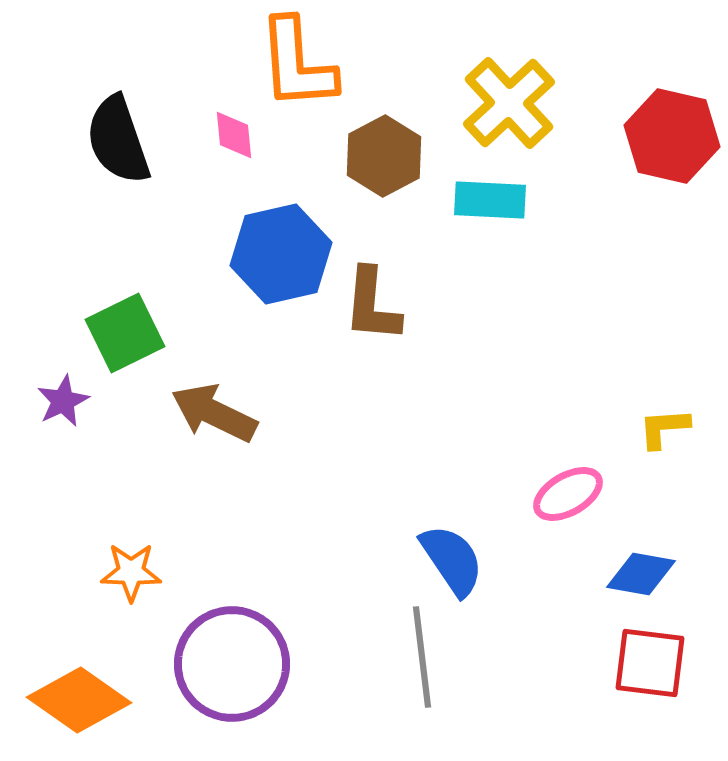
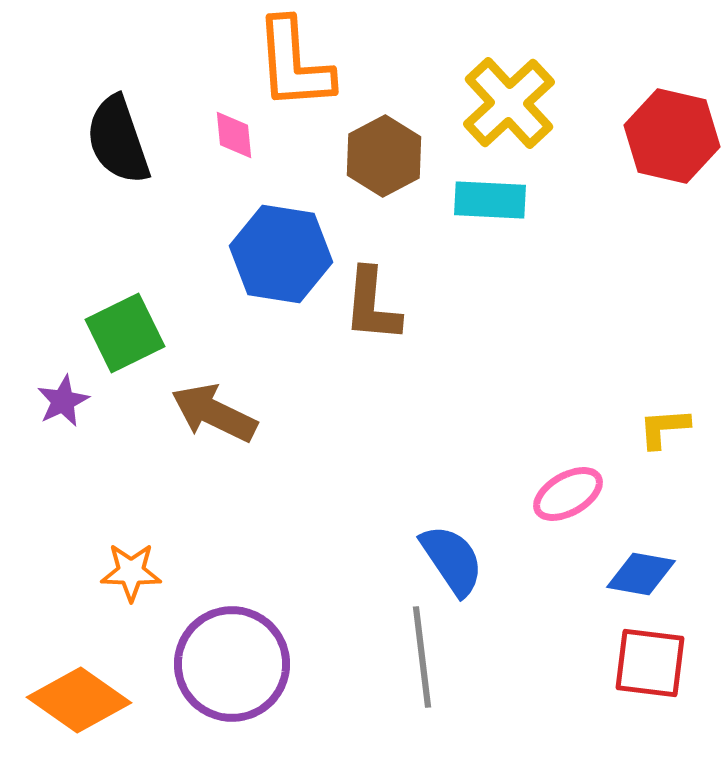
orange L-shape: moved 3 px left
blue hexagon: rotated 22 degrees clockwise
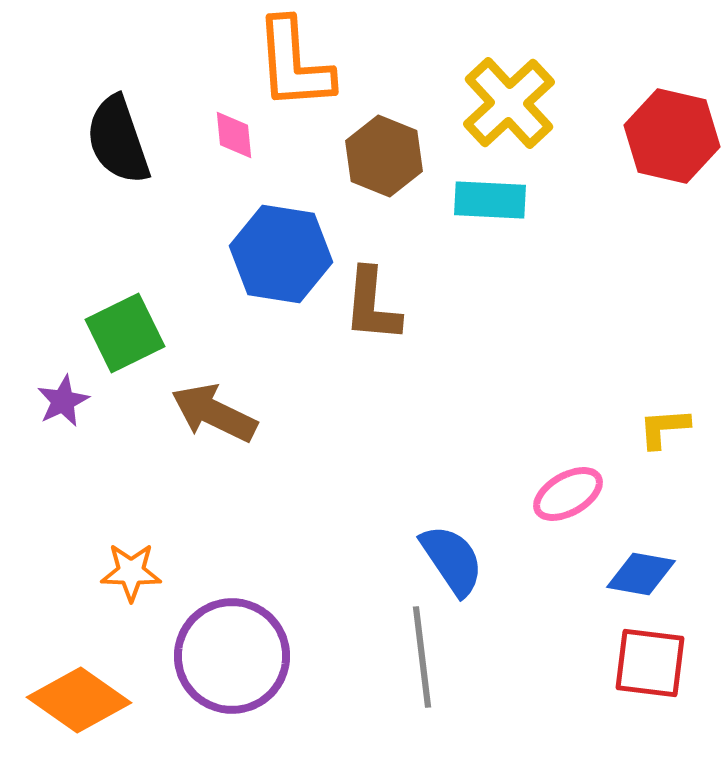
brown hexagon: rotated 10 degrees counterclockwise
purple circle: moved 8 px up
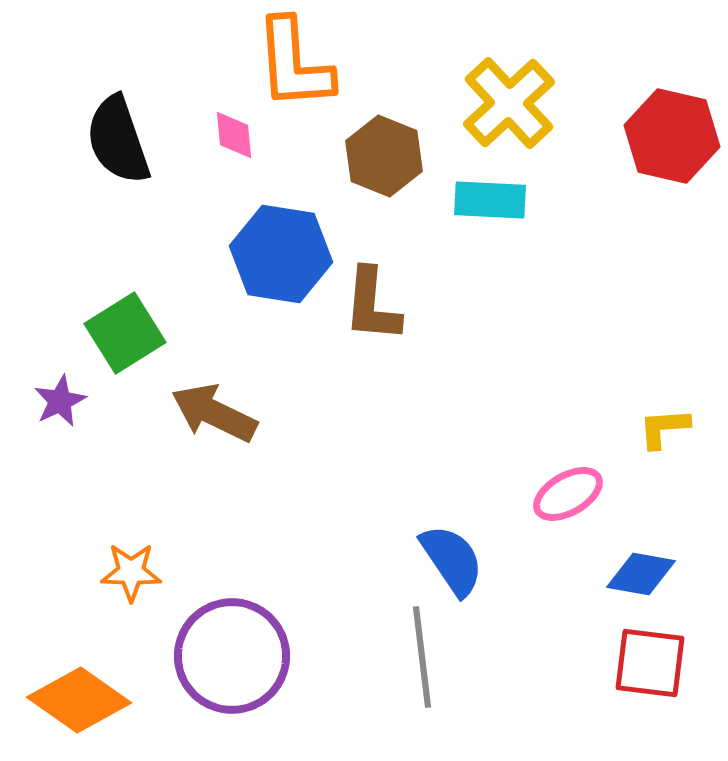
green square: rotated 6 degrees counterclockwise
purple star: moved 3 px left
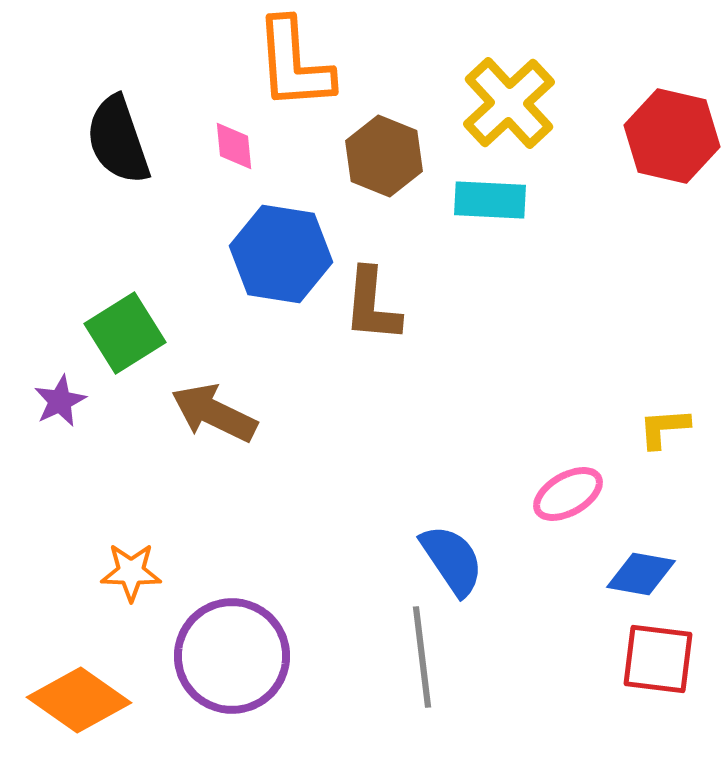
pink diamond: moved 11 px down
red square: moved 8 px right, 4 px up
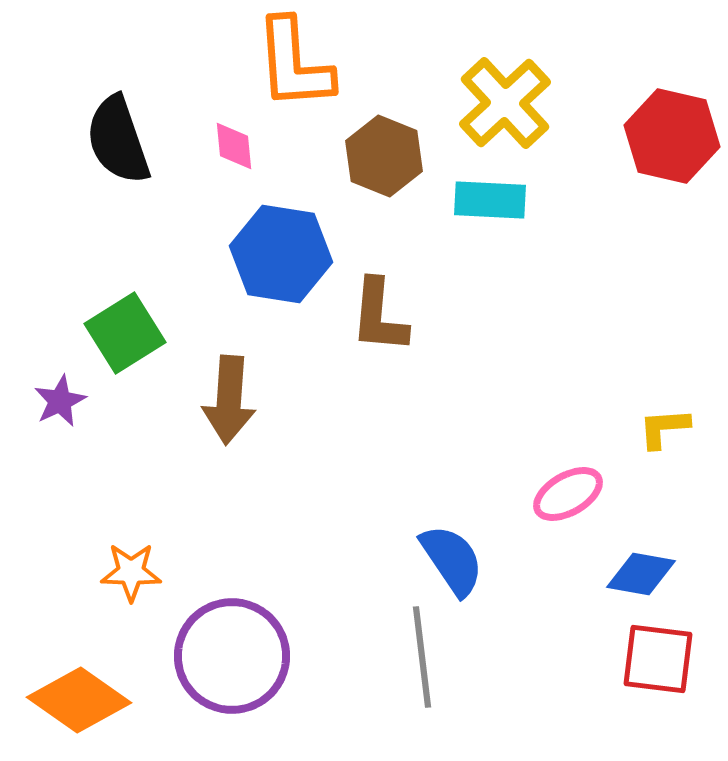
yellow cross: moved 4 px left
brown L-shape: moved 7 px right, 11 px down
brown arrow: moved 15 px right, 13 px up; rotated 112 degrees counterclockwise
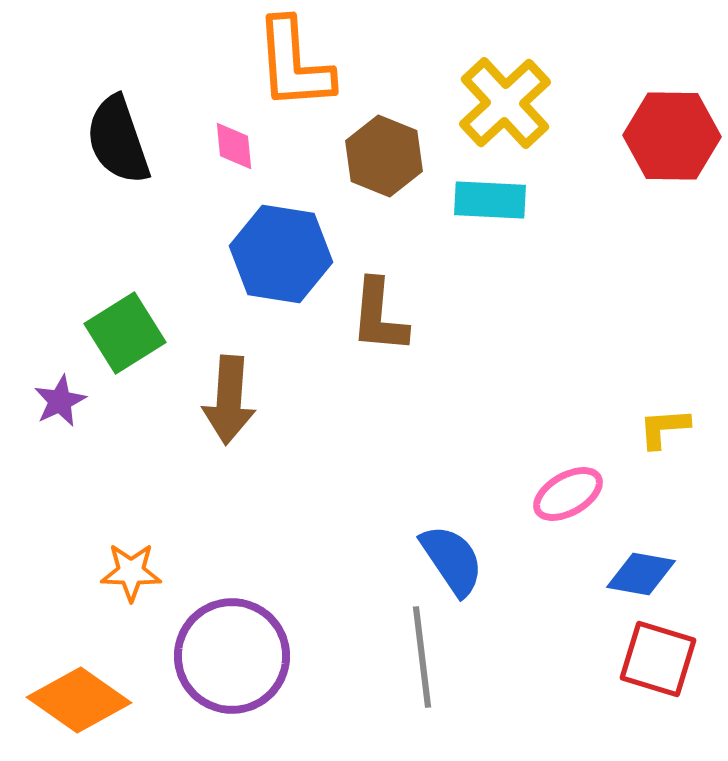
red hexagon: rotated 12 degrees counterclockwise
red square: rotated 10 degrees clockwise
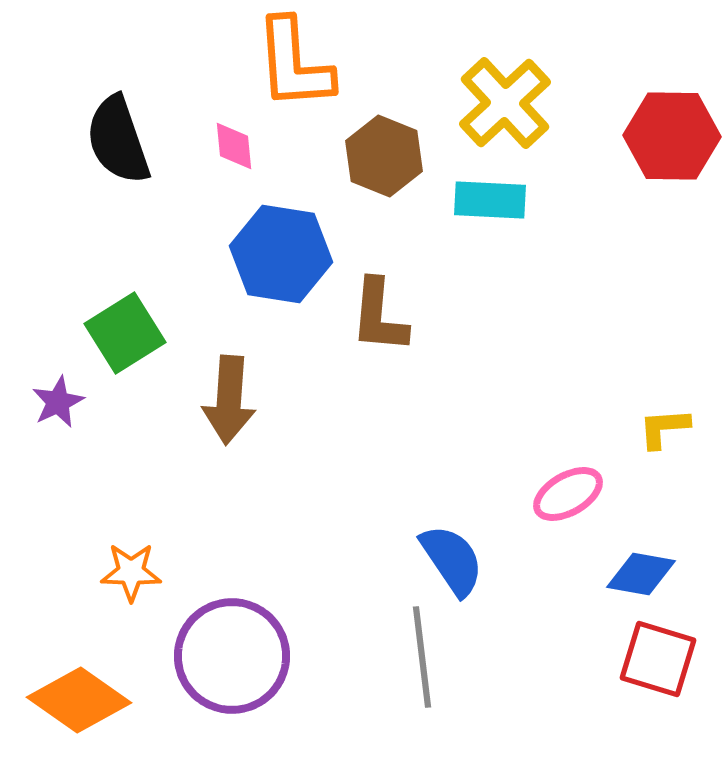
purple star: moved 2 px left, 1 px down
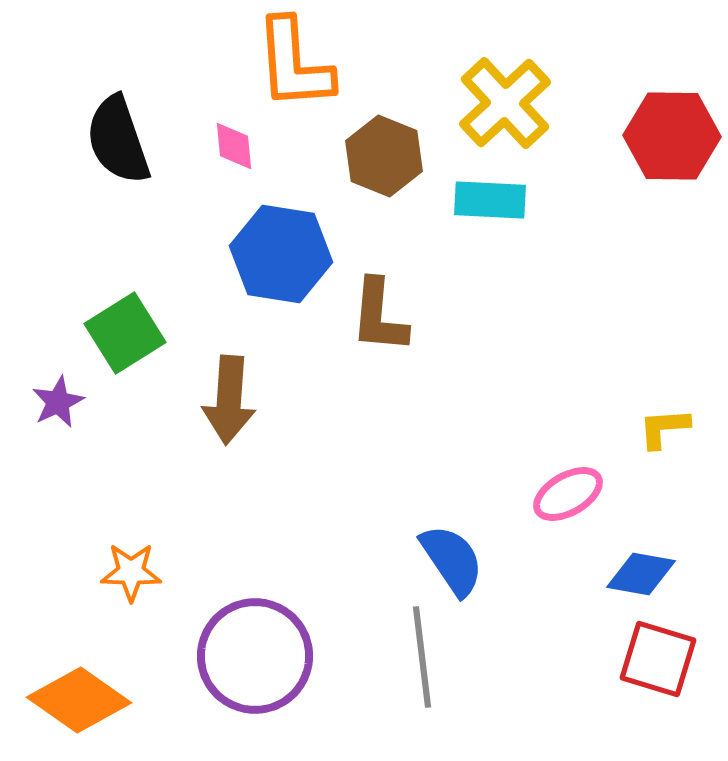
purple circle: moved 23 px right
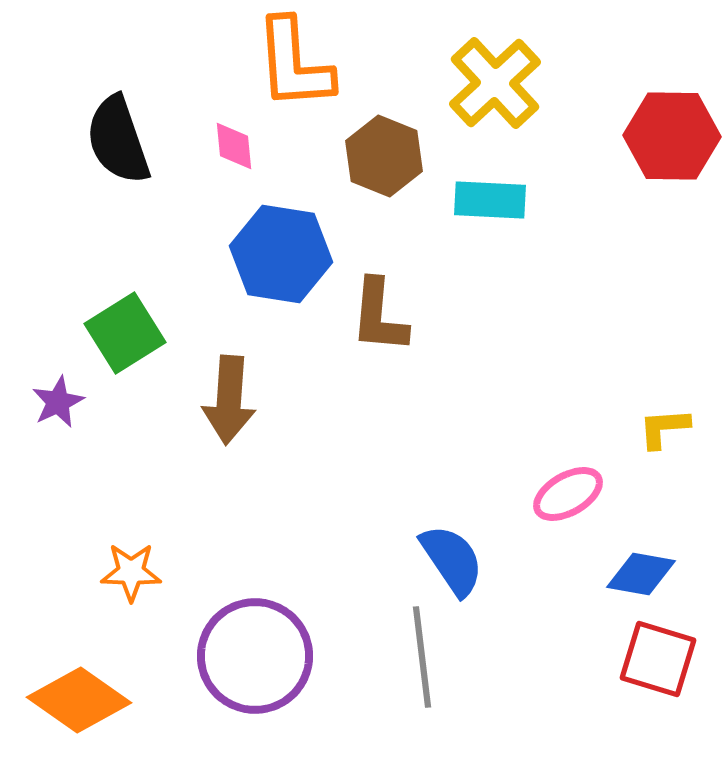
yellow cross: moved 10 px left, 20 px up
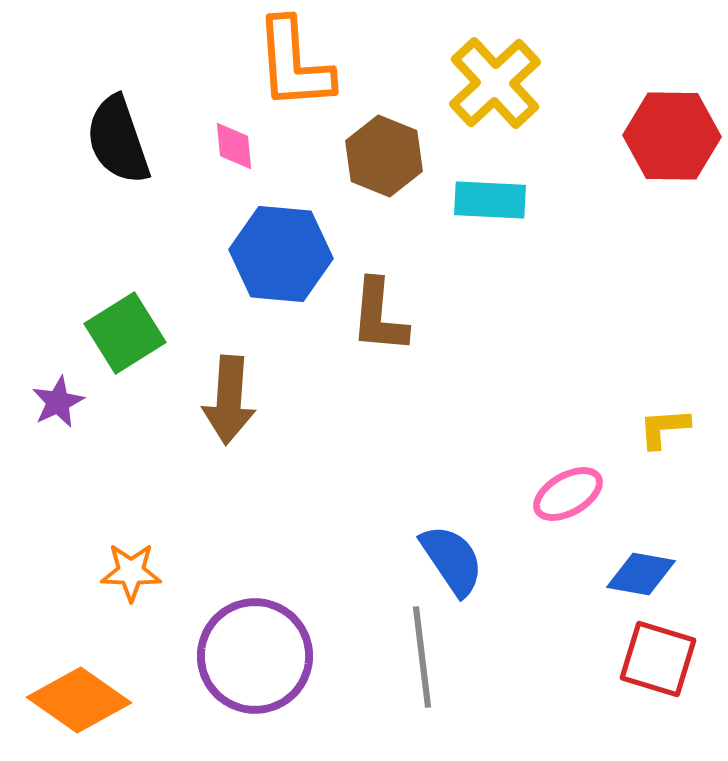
blue hexagon: rotated 4 degrees counterclockwise
